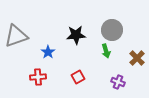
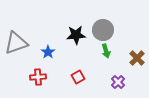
gray circle: moved 9 px left
gray triangle: moved 7 px down
purple cross: rotated 24 degrees clockwise
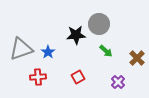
gray circle: moved 4 px left, 6 px up
gray triangle: moved 5 px right, 6 px down
green arrow: rotated 32 degrees counterclockwise
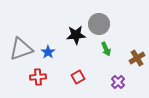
green arrow: moved 2 px up; rotated 24 degrees clockwise
brown cross: rotated 14 degrees clockwise
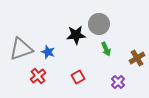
blue star: rotated 16 degrees counterclockwise
red cross: moved 1 px up; rotated 35 degrees counterclockwise
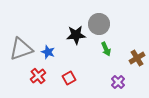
red square: moved 9 px left, 1 px down
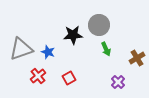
gray circle: moved 1 px down
black star: moved 3 px left
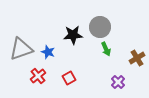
gray circle: moved 1 px right, 2 px down
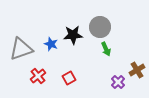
blue star: moved 3 px right, 8 px up
brown cross: moved 12 px down
